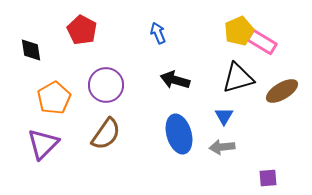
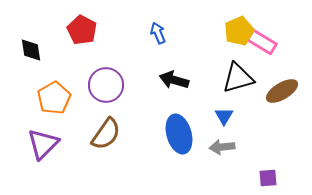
black arrow: moved 1 px left
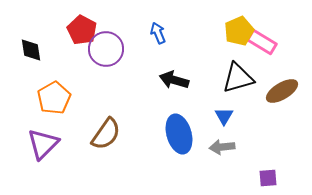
purple circle: moved 36 px up
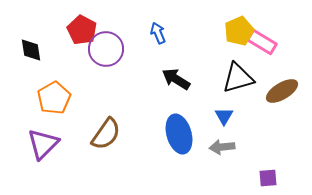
black arrow: moved 2 px right, 1 px up; rotated 16 degrees clockwise
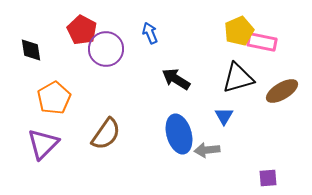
blue arrow: moved 8 px left
pink rectangle: rotated 20 degrees counterclockwise
gray arrow: moved 15 px left, 3 px down
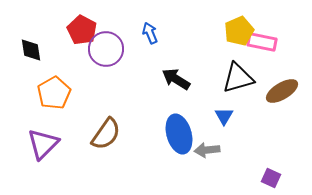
orange pentagon: moved 5 px up
purple square: moved 3 px right; rotated 30 degrees clockwise
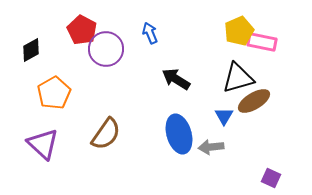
black diamond: rotated 70 degrees clockwise
brown ellipse: moved 28 px left, 10 px down
purple triangle: rotated 32 degrees counterclockwise
gray arrow: moved 4 px right, 3 px up
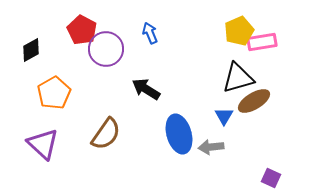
pink rectangle: rotated 20 degrees counterclockwise
black arrow: moved 30 px left, 10 px down
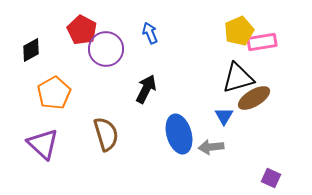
black arrow: rotated 84 degrees clockwise
brown ellipse: moved 3 px up
brown semicircle: rotated 52 degrees counterclockwise
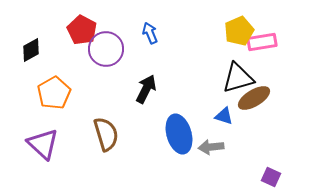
blue triangle: rotated 42 degrees counterclockwise
purple square: moved 1 px up
